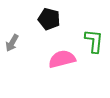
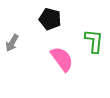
black pentagon: moved 1 px right
pink semicircle: rotated 68 degrees clockwise
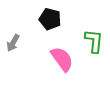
gray arrow: moved 1 px right
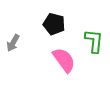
black pentagon: moved 4 px right, 5 px down
pink semicircle: moved 2 px right, 1 px down
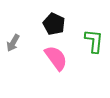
black pentagon: rotated 10 degrees clockwise
pink semicircle: moved 8 px left, 2 px up
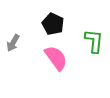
black pentagon: moved 1 px left
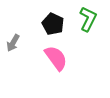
green L-shape: moved 6 px left, 22 px up; rotated 20 degrees clockwise
